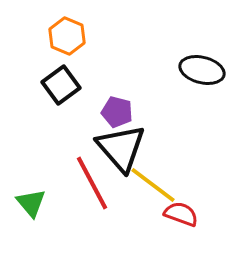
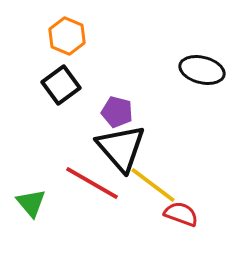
red line: rotated 32 degrees counterclockwise
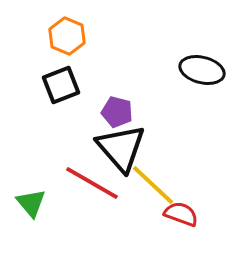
black square: rotated 15 degrees clockwise
yellow line: rotated 6 degrees clockwise
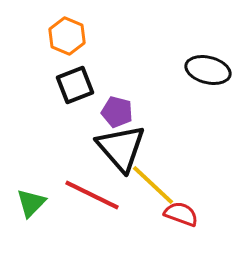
black ellipse: moved 6 px right
black square: moved 14 px right
red line: moved 12 px down; rotated 4 degrees counterclockwise
green triangle: rotated 24 degrees clockwise
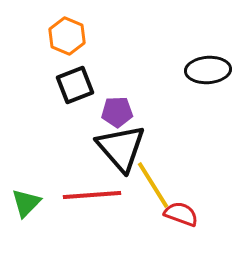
black ellipse: rotated 18 degrees counterclockwise
purple pentagon: rotated 16 degrees counterclockwise
yellow line: rotated 15 degrees clockwise
red line: rotated 30 degrees counterclockwise
green triangle: moved 5 px left
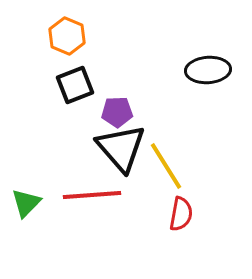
yellow line: moved 13 px right, 19 px up
red semicircle: rotated 80 degrees clockwise
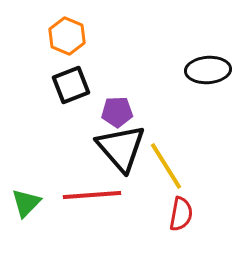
black square: moved 4 px left
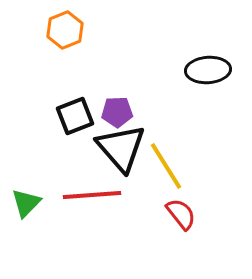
orange hexagon: moved 2 px left, 6 px up; rotated 15 degrees clockwise
black square: moved 4 px right, 31 px down
red semicircle: rotated 48 degrees counterclockwise
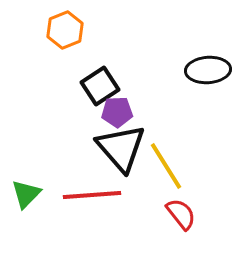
black square: moved 25 px right, 30 px up; rotated 12 degrees counterclockwise
green triangle: moved 9 px up
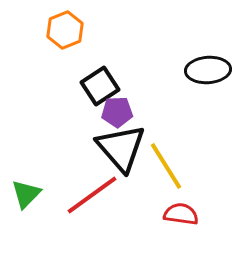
red line: rotated 32 degrees counterclockwise
red semicircle: rotated 44 degrees counterclockwise
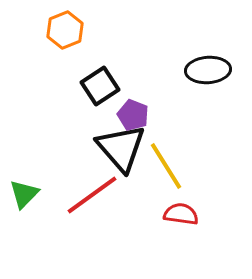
purple pentagon: moved 16 px right, 3 px down; rotated 24 degrees clockwise
green triangle: moved 2 px left
